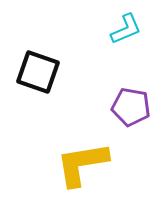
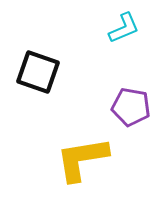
cyan L-shape: moved 2 px left, 1 px up
yellow L-shape: moved 5 px up
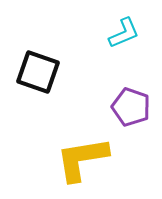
cyan L-shape: moved 5 px down
purple pentagon: rotated 9 degrees clockwise
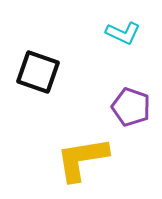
cyan L-shape: moved 1 px left; rotated 48 degrees clockwise
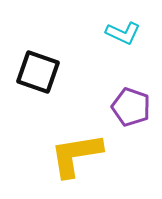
yellow L-shape: moved 6 px left, 4 px up
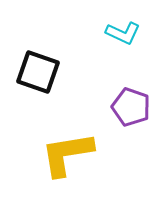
yellow L-shape: moved 9 px left, 1 px up
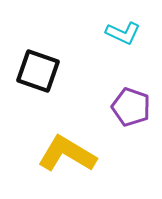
black square: moved 1 px up
yellow L-shape: rotated 40 degrees clockwise
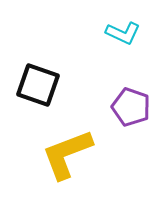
black square: moved 14 px down
yellow L-shape: rotated 52 degrees counterclockwise
